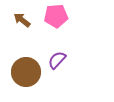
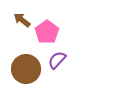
pink pentagon: moved 9 px left, 16 px down; rotated 30 degrees counterclockwise
brown circle: moved 3 px up
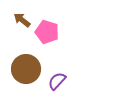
pink pentagon: rotated 20 degrees counterclockwise
purple semicircle: moved 21 px down
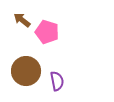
brown circle: moved 2 px down
purple semicircle: rotated 126 degrees clockwise
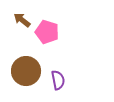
purple semicircle: moved 1 px right, 1 px up
